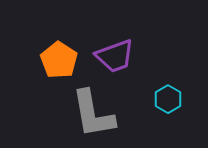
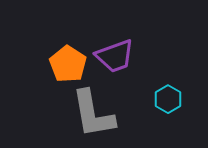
orange pentagon: moved 9 px right, 4 px down
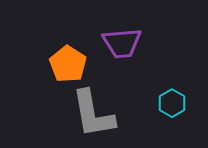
purple trapezoid: moved 7 px right, 13 px up; rotated 15 degrees clockwise
cyan hexagon: moved 4 px right, 4 px down
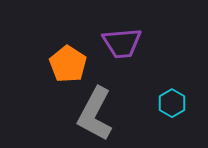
gray L-shape: moved 2 px right; rotated 38 degrees clockwise
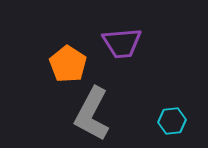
cyan hexagon: moved 18 px down; rotated 24 degrees clockwise
gray L-shape: moved 3 px left
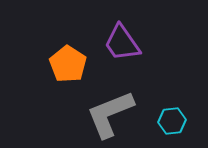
purple trapezoid: rotated 60 degrees clockwise
gray L-shape: moved 18 px right; rotated 40 degrees clockwise
